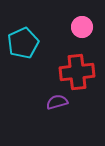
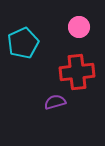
pink circle: moved 3 px left
purple semicircle: moved 2 px left
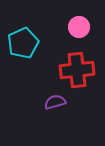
red cross: moved 2 px up
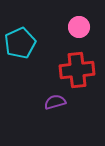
cyan pentagon: moved 3 px left
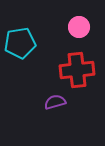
cyan pentagon: rotated 16 degrees clockwise
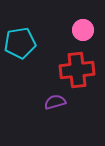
pink circle: moved 4 px right, 3 px down
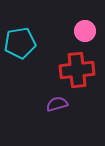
pink circle: moved 2 px right, 1 px down
purple semicircle: moved 2 px right, 2 px down
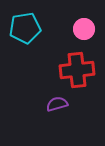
pink circle: moved 1 px left, 2 px up
cyan pentagon: moved 5 px right, 15 px up
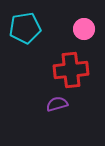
red cross: moved 6 px left
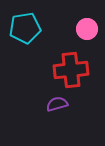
pink circle: moved 3 px right
